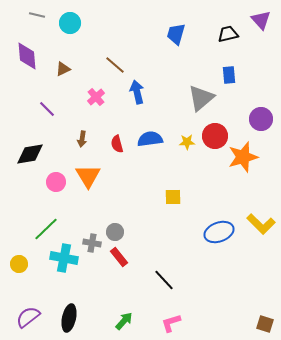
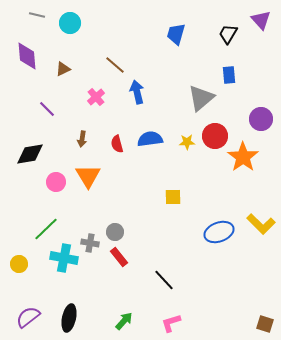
black trapezoid: rotated 45 degrees counterclockwise
orange star: rotated 20 degrees counterclockwise
gray cross: moved 2 px left
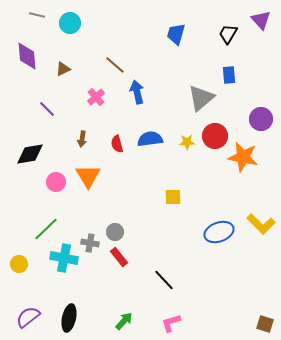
orange star: rotated 24 degrees counterclockwise
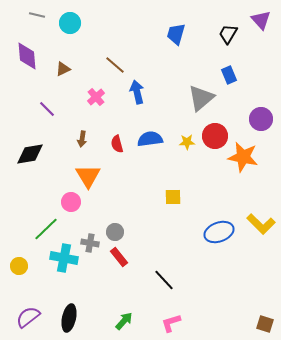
blue rectangle: rotated 18 degrees counterclockwise
pink circle: moved 15 px right, 20 px down
yellow circle: moved 2 px down
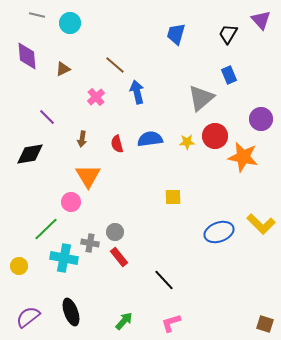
purple line: moved 8 px down
black ellipse: moved 2 px right, 6 px up; rotated 32 degrees counterclockwise
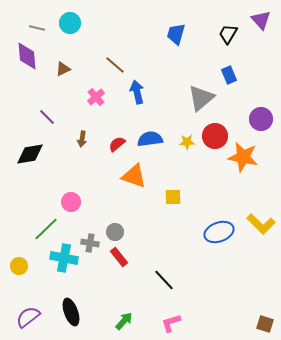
gray line: moved 13 px down
red semicircle: rotated 66 degrees clockwise
orange triangle: moved 46 px right; rotated 40 degrees counterclockwise
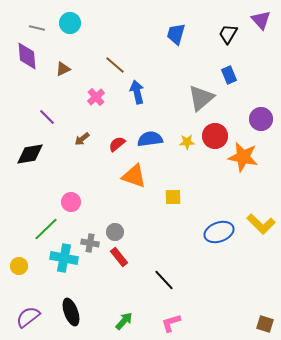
brown arrow: rotated 42 degrees clockwise
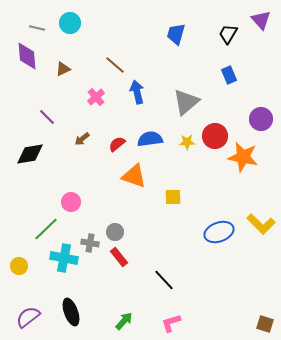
gray triangle: moved 15 px left, 4 px down
